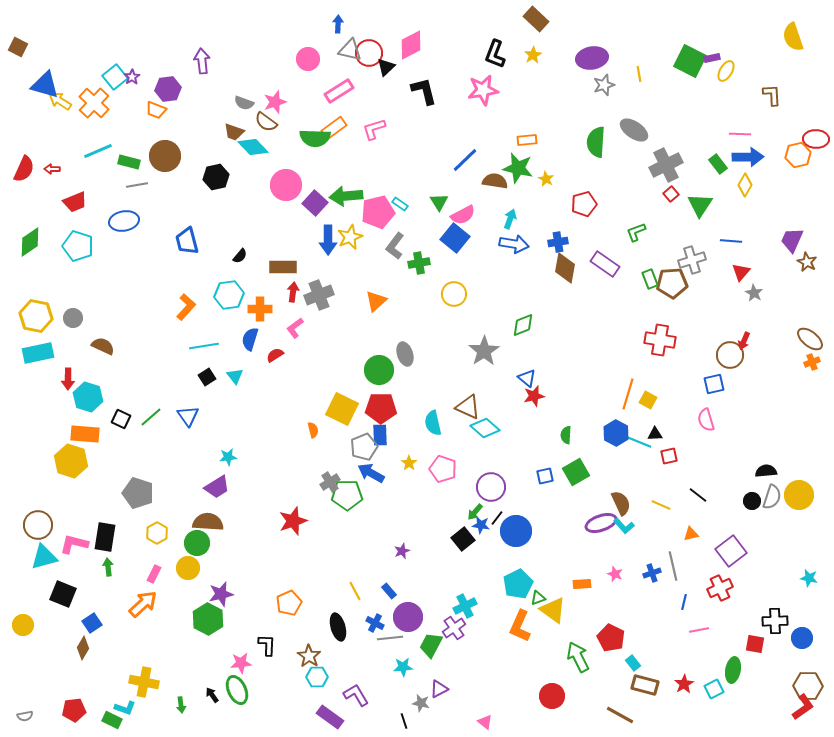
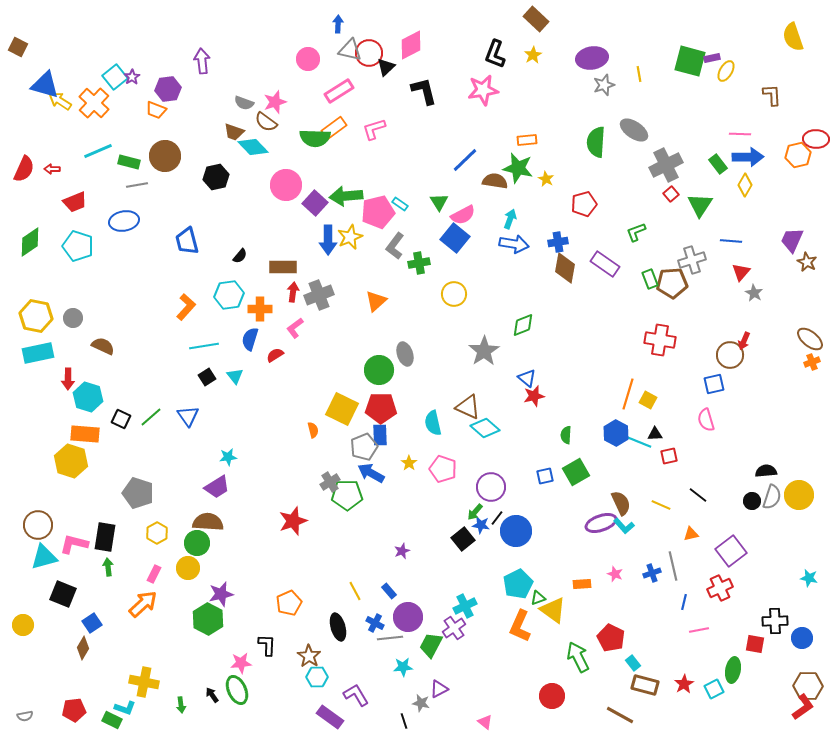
green square at (690, 61): rotated 12 degrees counterclockwise
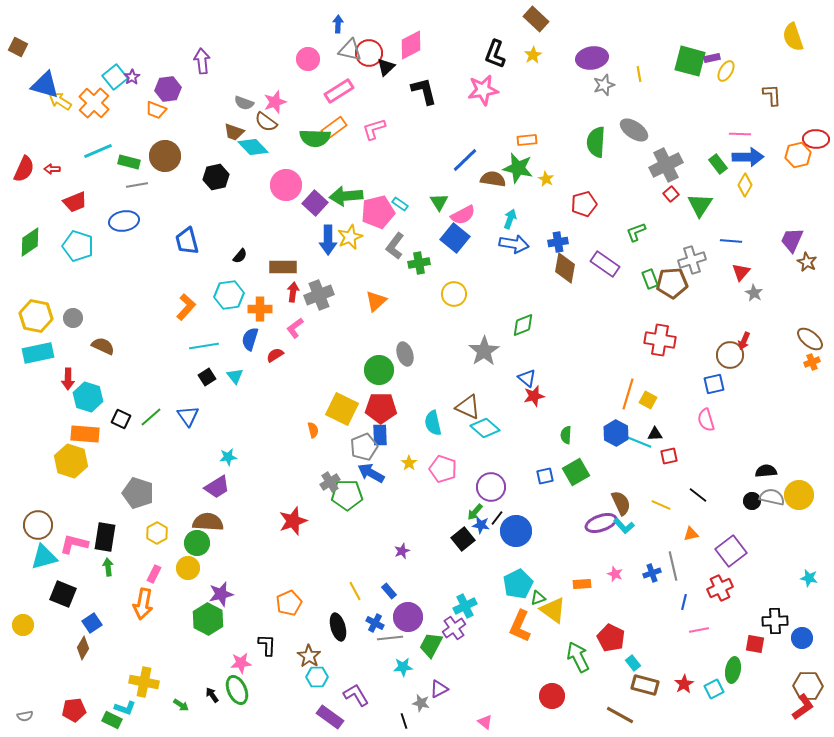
brown semicircle at (495, 181): moved 2 px left, 2 px up
gray semicircle at (772, 497): rotated 95 degrees counterclockwise
orange arrow at (143, 604): rotated 144 degrees clockwise
green arrow at (181, 705): rotated 49 degrees counterclockwise
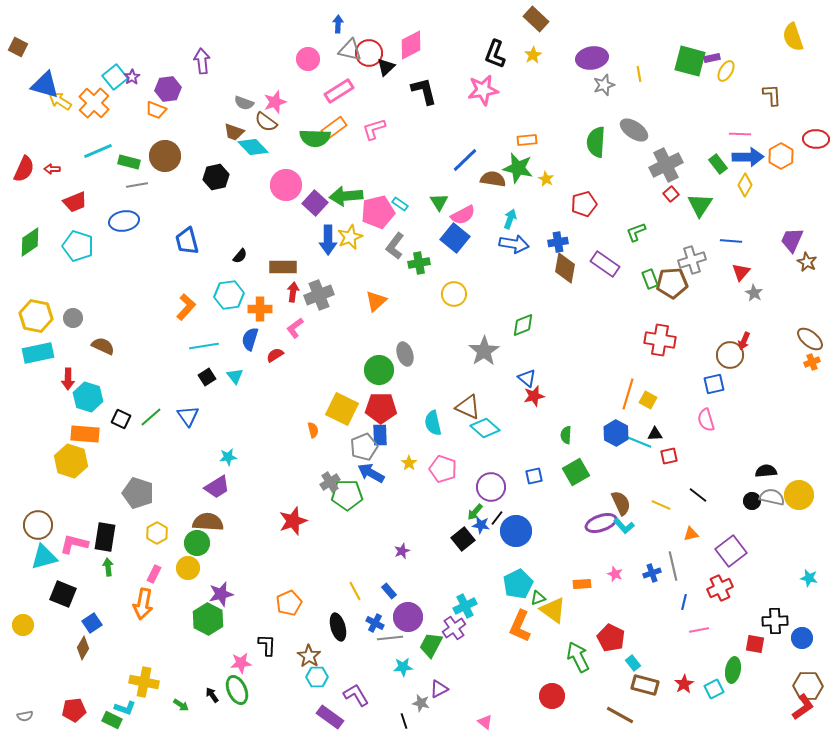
orange hexagon at (798, 155): moved 17 px left, 1 px down; rotated 15 degrees counterclockwise
blue square at (545, 476): moved 11 px left
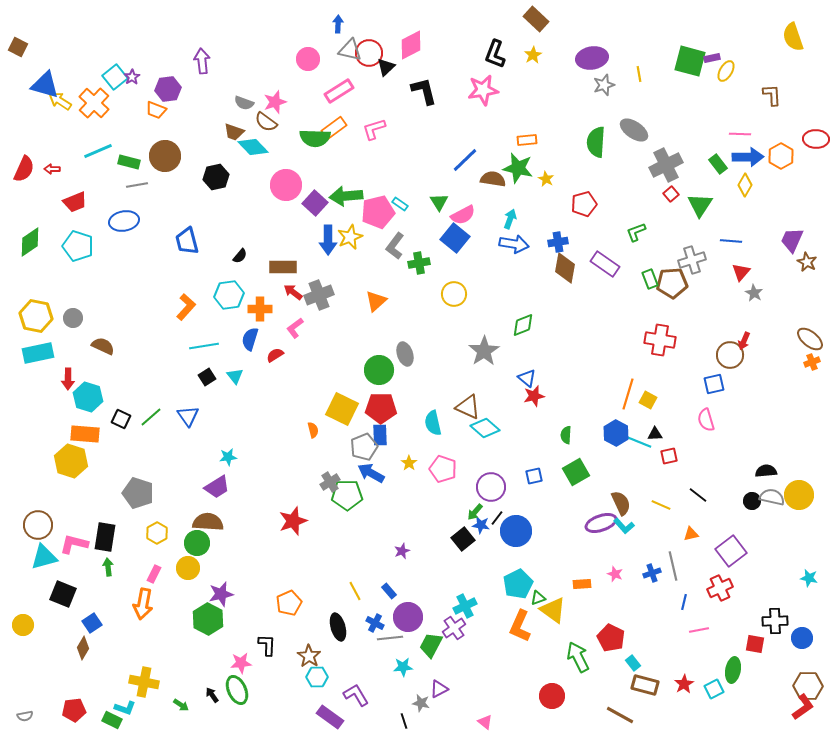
red arrow at (293, 292): rotated 60 degrees counterclockwise
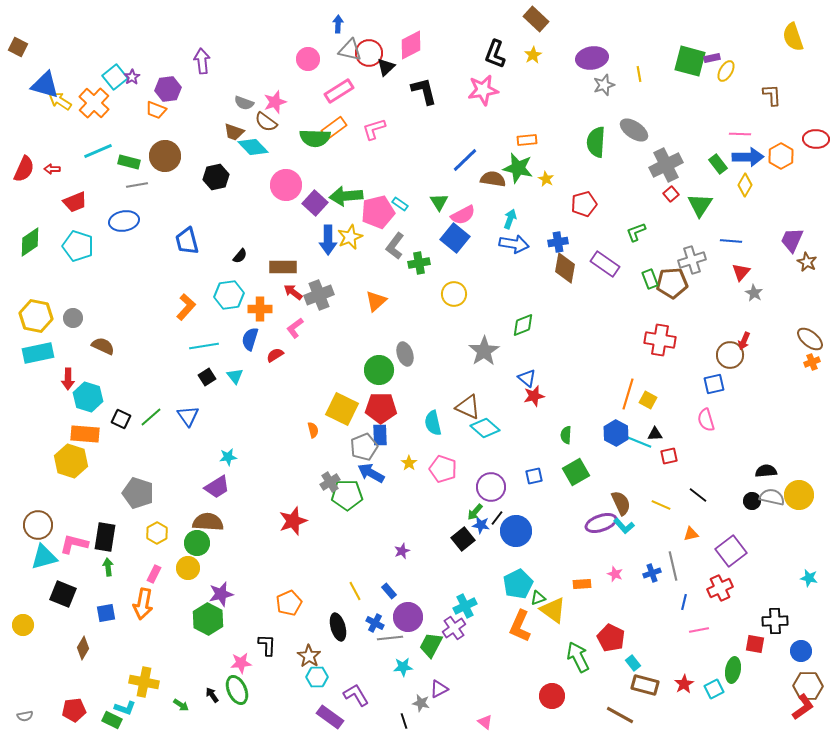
blue square at (92, 623): moved 14 px right, 10 px up; rotated 24 degrees clockwise
blue circle at (802, 638): moved 1 px left, 13 px down
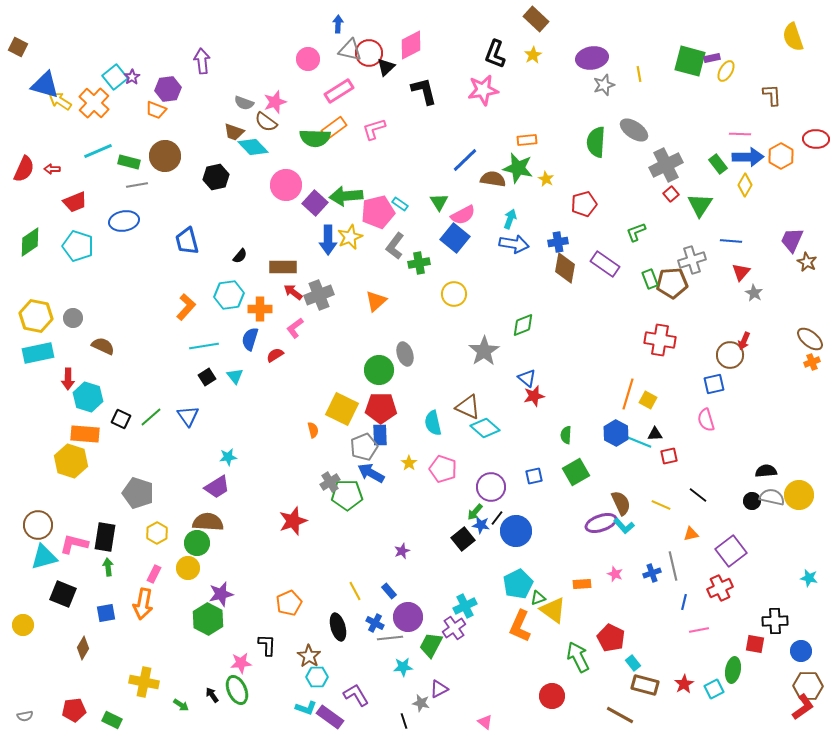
cyan L-shape at (125, 708): moved 181 px right
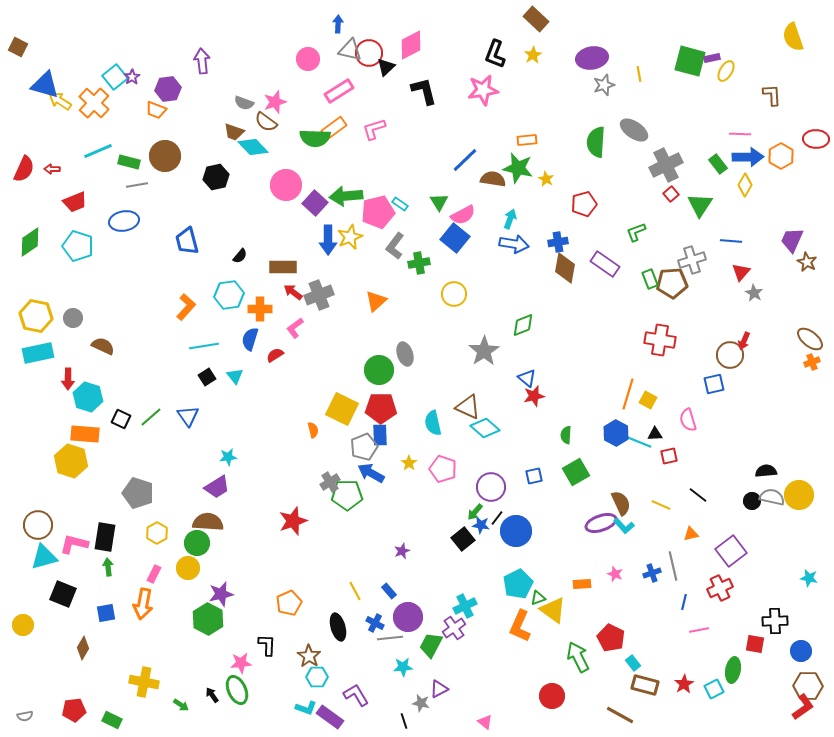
pink semicircle at (706, 420): moved 18 px left
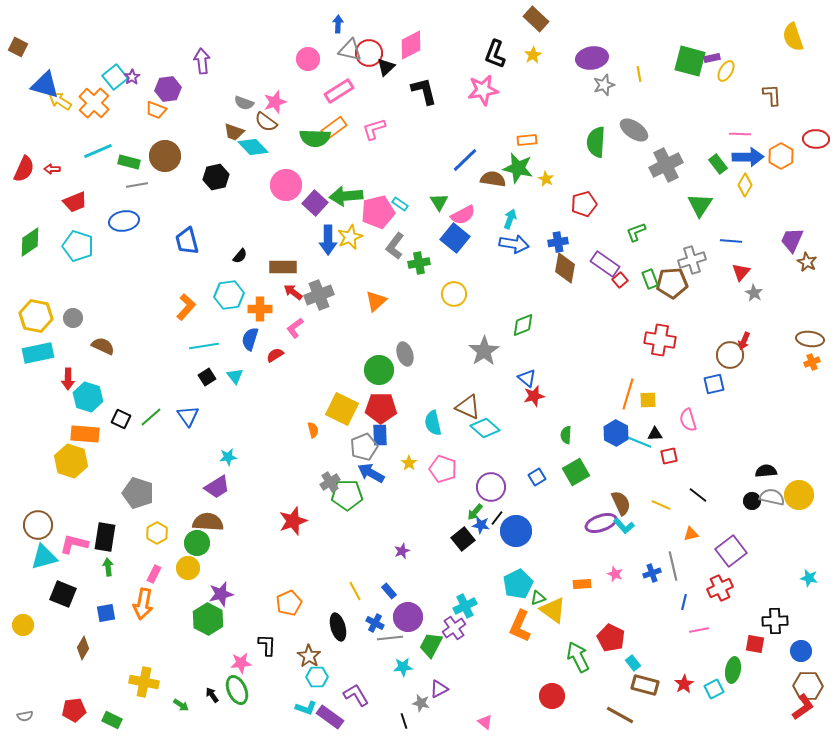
red square at (671, 194): moved 51 px left, 86 px down
brown ellipse at (810, 339): rotated 32 degrees counterclockwise
yellow square at (648, 400): rotated 30 degrees counterclockwise
blue square at (534, 476): moved 3 px right, 1 px down; rotated 18 degrees counterclockwise
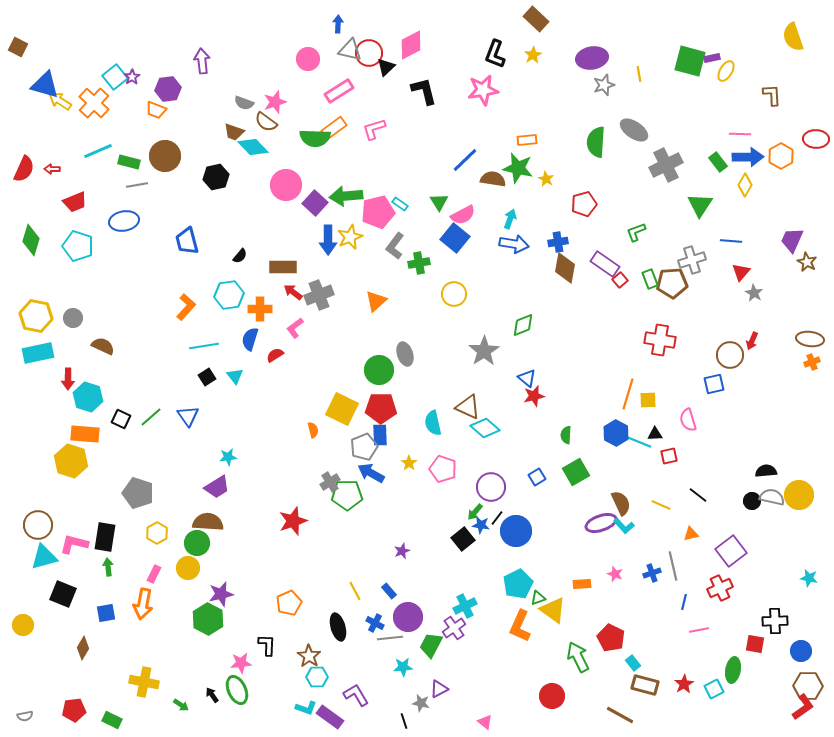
green rectangle at (718, 164): moved 2 px up
green diamond at (30, 242): moved 1 px right, 2 px up; rotated 40 degrees counterclockwise
red arrow at (744, 341): moved 8 px right
